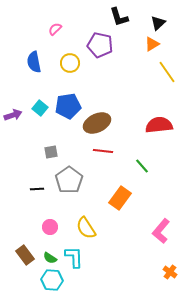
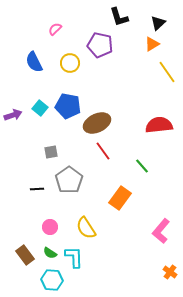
blue semicircle: rotated 15 degrees counterclockwise
blue pentagon: rotated 20 degrees clockwise
red line: rotated 48 degrees clockwise
green semicircle: moved 5 px up
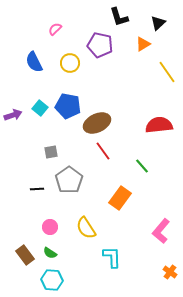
orange triangle: moved 9 px left
cyan L-shape: moved 38 px right
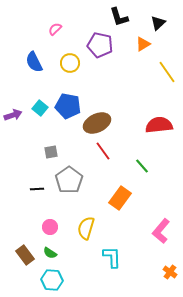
yellow semicircle: rotated 50 degrees clockwise
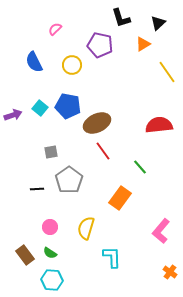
black L-shape: moved 2 px right, 1 px down
yellow circle: moved 2 px right, 2 px down
green line: moved 2 px left, 1 px down
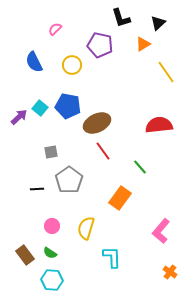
yellow line: moved 1 px left
purple arrow: moved 6 px right, 2 px down; rotated 24 degrees counterclockwise
pink circle: moved 2 px right, 1 px up
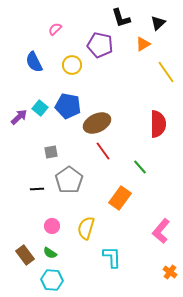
red semicircle: moved 1 px left, 1 px up; rotated 96 degrees clockwise
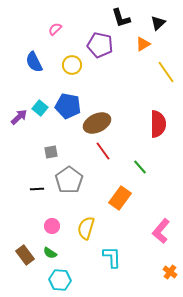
cyan hexagon: moved 8 px right
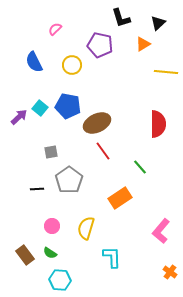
yellow line: rotated 50 degrees counterclockwise
orange rectangle: rotated 20 degrees clockwise
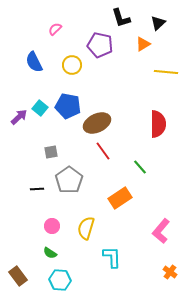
brown rectangle: moved 7 px left, 21 px down
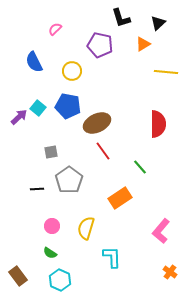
yellow circle: moved 6 px down
cyan square: moved 2 px left
cyan hexagon: rotated 20 degrees clockwise
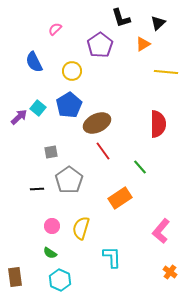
purple pentagon: rotated 25 degrees clockwise
blue pentagon: moved 1 px right, 1 px up; rotated 30 degrees clockwise
yellow semicircle: moved 5 px left
brown rectangle: moved 3 px left, 1 px down; rotated 30 degrees clockwise
